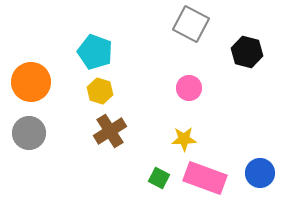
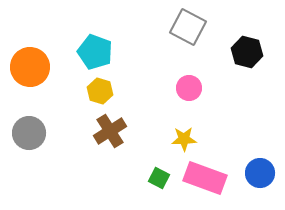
gray square: moved 3 px left, 3 px down
orange circle: moved 1 px left, 15 px up
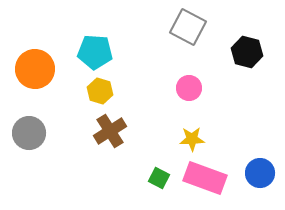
cyan pentagon: rotated 16 degrees counterclockwise
orange circle: moved 5 px right, 2 px down
yellow star: moved 8 px right
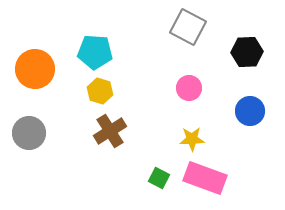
black hexagon: rotated 16 degrees counterclockwise
blue circle: moved 10 px left, 62 px up
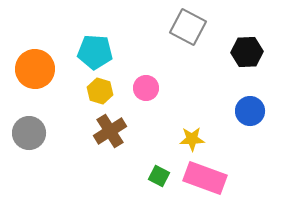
pink circle: moved 43 px left
green square: moved 2 px up
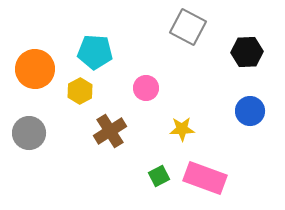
yellow hexagon: moved 20 px left; rotated 15 degrees clockwise
yellow star: moved 10 px left, 10 px up
green square: rotated 35 degrees clockwise
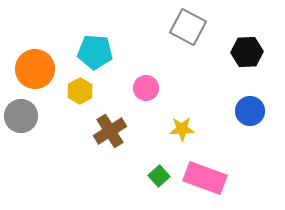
gray circle: moved 8 px left, 17 px up
green square: rotated 15 degrees counterclockwise
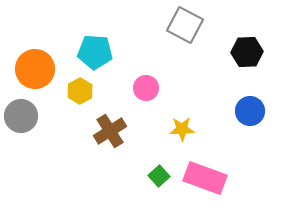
gray square: moved 3 px left, 2 px up
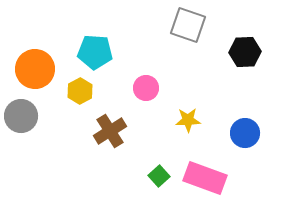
gray square: moved 3 px right; rotated 9 degrees counterclockwise
black hexagon: moved 2 px left
blue circle: moved 5 px left, 22 px down
yellow star: moved 6 px right, 9 px up
